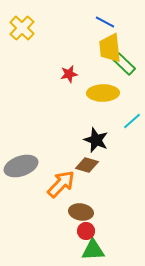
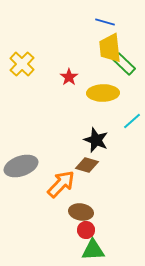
blue line: rotated 12 degrees counterclockwise
yellow cross: moved 36 px down
red star: moved 3 px down; rotated 24 degrees counterclockwise
red circle: moved 1 px up
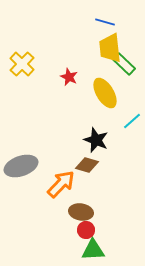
red star: rotated 12 degrees counterclockwise
yellow ellipse: moved 2 px right; rotated 60 degrees clockwise
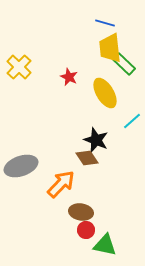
blue line: moved 1 px down
yellow cross: moved 3 px left, 3 px down
brown diamond: moved 7 px up; rotated 40 degrees clockwise
green triangle: moved 12 px right, 5 px up; rotated 15 degrees clockwise
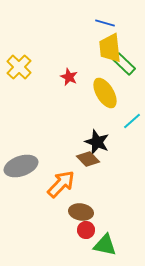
black star: moved 1 px right, 2 px down
brown diamond: moved 1 px right, 1 px down; rotated 10 degrees counterclockwise
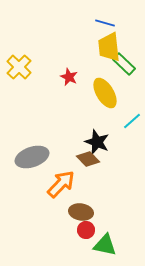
yellow trapezoid: moved 1 px left, 1 px up
gray ellipse: moved 11 px right, 9 px up
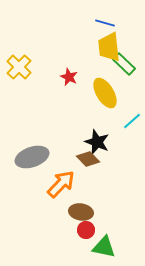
green triangle: moved 1 px left, 2 px down
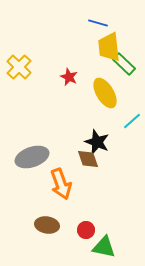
blue line: moved 7 px left
brown diamond: rotated 25 degrees clockwise
orange arrow: rotated 116 degrees clockwise
brown ellipse: moved 34 px left, 13 px down
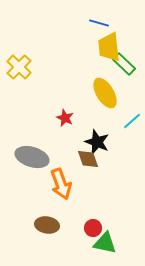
blue line: moved 1 px right
red star: moved 4 px left, 41 px down
gray ellipse: rotated 36 degrees clockwise
red circle: moved 7 px right, 2 px up
green triangle: moved 1 px right, 4 px up
